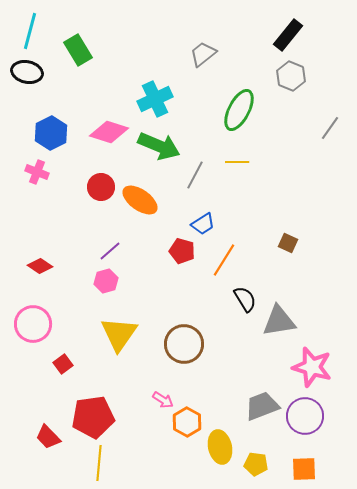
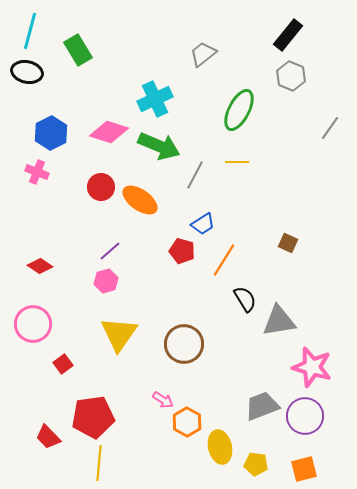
orange square at (304, 469): rotated 12 degrees counterclockwise
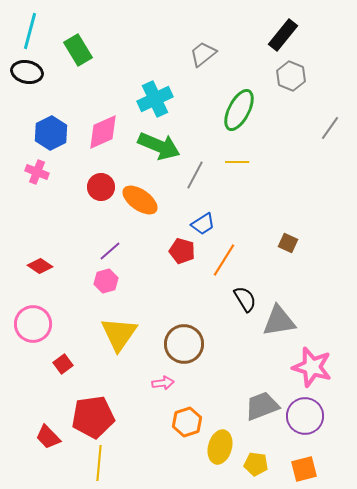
black rectangle at (288, 35): moved 5 px left
pink diamond at (109, 132): moved 6 px left; rotated 42 degrees counterclockwise
pink arrow at (163, 400): moved 17 px up; rotated 40 degrees counterclockwise
orange hexagon at (187, 422): rotated 12 degrees clockwise
yellow ellipse at (220, 447): rotated 28 degrees clockwise
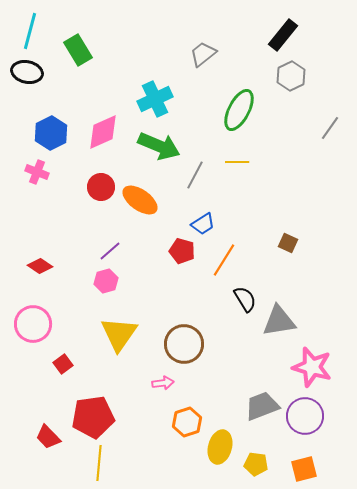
gray hexagon at (291, 76): rotated 12 degrees clockwise
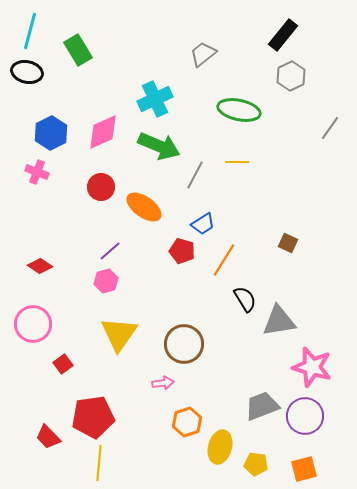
green ellipse at (239, 110): rotated 75 degrees clockwise
orange ellipse at (140, 200): moved 4 px right, 7 px down
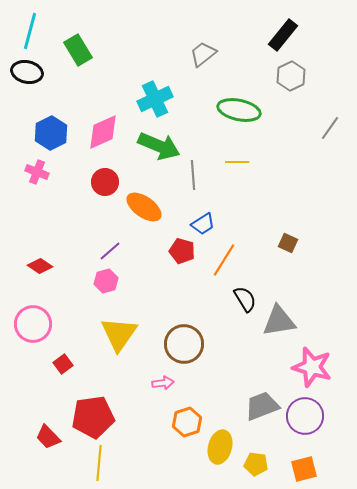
gray line at (195, 175): moved 2 px left; rotated 32 degrees counterclockwise
red circle at (101, 187): moved 4 px right, 5 px up
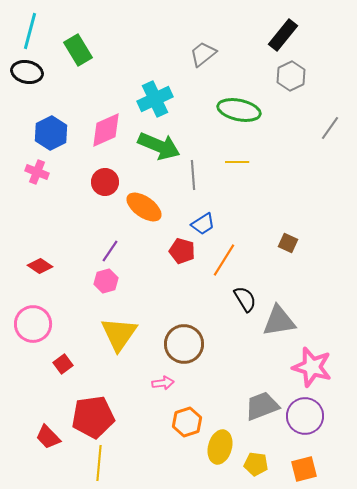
pink diamond at (103, 132): moved 3 px right, 2 px up
purple line at (110, 251): rotated 15 degrees counterclockwise
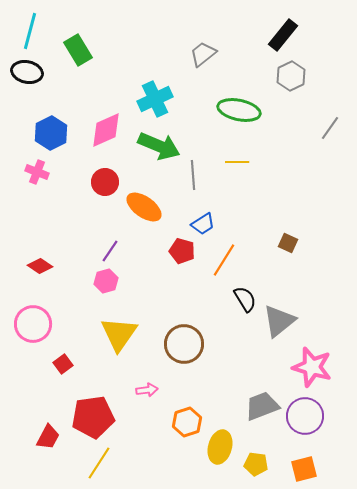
gray triangle at (279, 321): rotated 30 degrees counterclockwise
pink arrow at (163, 383): moved 16 px left, 7 px down
red trapezoid at (48, 437): rotated 108 degrees counterclockwise
yellow line at (99, 463): rotated 28 degrees clockwise
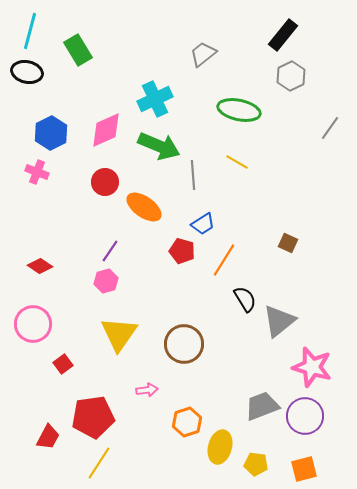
yellow line at (237, 162): rotated 30 degrees clockwise
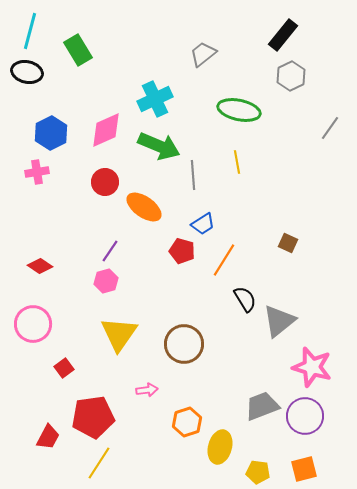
yellow line at (237, 162): rotated 50 degrees clockwise
pink cross at (37, 172): rotated 30 degrees counterclockwise
red square at (63, 364): moved 1 px right, 4 px down
yellow pentagon at (256, 464): moved 2 px right, 8 px down
